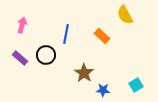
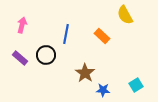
brown star: moved 1 px right
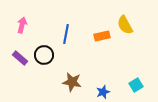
yellow semicircle: moved 10 px down
orange rectangle: rotated 56 degrees counterclockwise
black circle: moved 2 px left
brown star: moved 13 px left, 9 px down; rotated 24 degrees counterclockwise
blue star: moved 2 px down; rotated 24 degrees counterclockwise
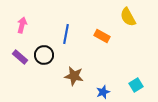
yellow semicircle: moved 3 px right, 8 px up
orange rectangle: rotated 42 degrees clockwise
purple rectangle: moved 1 px up
brown star: moved 2 px right, 6 px up
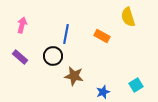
yellow semicircle: rotated 12 degrees clockwise
black circle: moved 9 px right, 1 px down
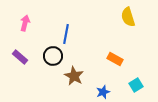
pink arrow: moved 3 px right, 2 px up
orange rectangle: moved 13 px right, 23 px down
brown star: rotated 18 degrees clockwise
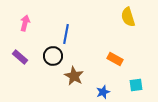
cyan square: rotated 24 degrees clockwise
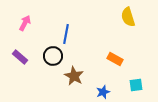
pink arrow: rotated 14 degrees clockwise
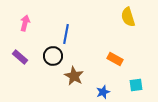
pink arrow: rotated 14 degrees counterclockwise
